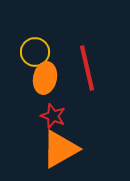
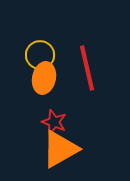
yellow circle: moved 5 px right, 3 px down
orange ellipse: moved 1 px left
red star: moved 1 px right, 6 px down
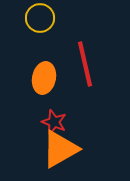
yellow circle: moved 37 px up
red line: moved 2 px left, 4 px up
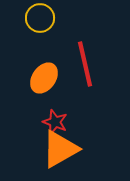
orange ellipse: rotated 24 degrees clockwise
red star: moved 1 px right
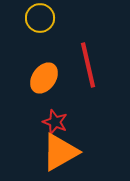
red line: moved 3 px right, 1 px down
orange triangle: moved 3 px down
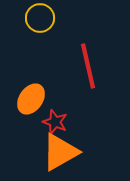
red line: moved 1 px down
orange ellipse: moved 13 px left, 21 px down
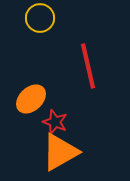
orange ellipse: rotated 12 degrees clockwise
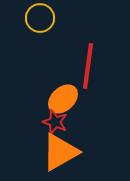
red line: rotated 21 degrees clockwise
orange ellipse: moved 32 px right
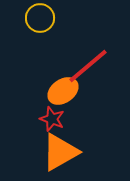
red line: rotated 42 degrees clockwise
orange ellipse: moved 8 px up; rotated 8 degrees clockwise
red star: moved 3 px left, 3 px up
